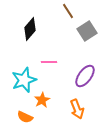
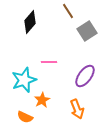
black diamond: moved 7 px up
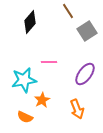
purple ellipse: moved 2 px up
cyan star: rotated 10 degrees clockwise
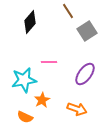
orange arrow: rotated 48 degrees counterclockwise
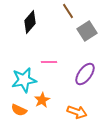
orange arrow: moved 3 px down
orange semicircle: moved 6 px left, 7 px up
